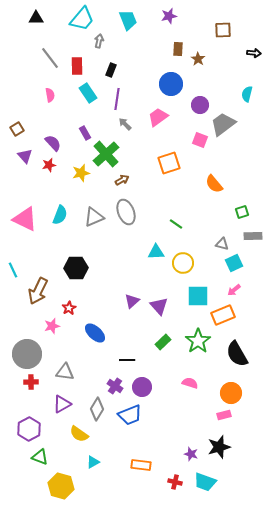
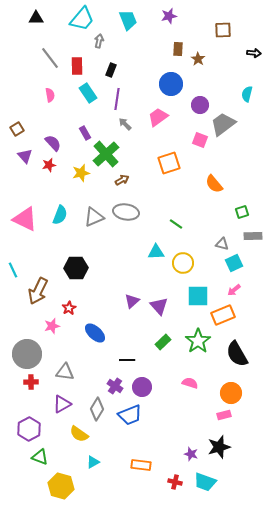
gray ellipse at (126, 212): rotated 60 degrees counterclockwise
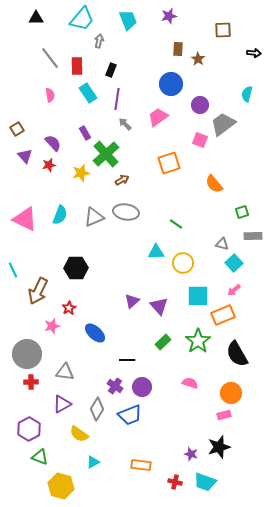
cyan square at (234, 263): rotated 18 degrees counterclockwise
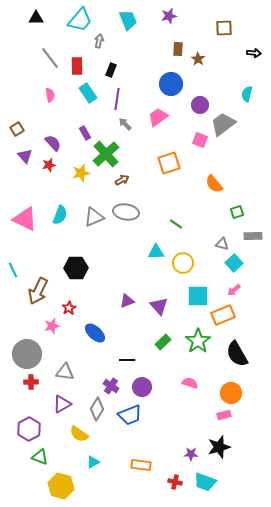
cyan trapezoid at (82, 19): moved 2 px left, 1 px down
brown square at (223, 30): moved 1 px right, 2 px up
green square at (242, 212): moved 5 px left
purple triangle at (132, 301): moved 5 px left; rotated 21 degrees clockwise
purple cross at (115, 386): moved 4 px left
purple star at (191, 454): rotated 16 degrees counterclockwise
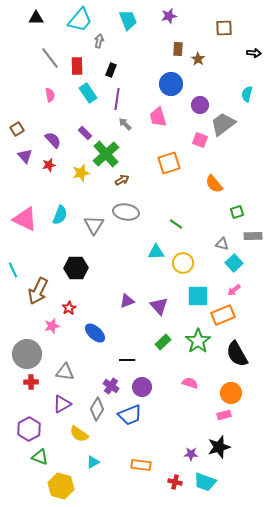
pink trapezoid at (158, 117): rotated 70 degrees counterclockwise
purple rectangle at (85, 133): rotated 16 degrees counterclockwise
purple semicircle at (53, 143): moved 3 px up
gray triangle at (94, 217): moved 8 px down; rotated 35 degrees counterclockwise
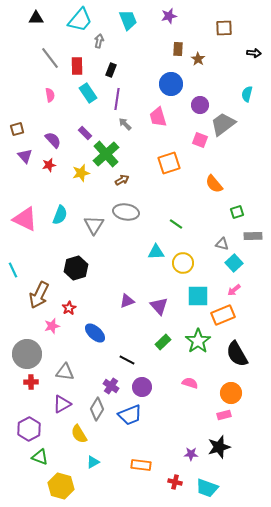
brown square at (17, 129): rotated 16 degrees clockwise
black hexagon at (76, 268): rotated 15 degrees counterclockwise
brown arrow at (38, 291): moved 1 px right, 4 px down
black line at (127, 360): rotated 28 degrees clockwise
yellow semicircle at (79, 434): rotated 24 degrees clockwise
cyan trapezoid at (205, 482): moved 2 px right, 6 px down
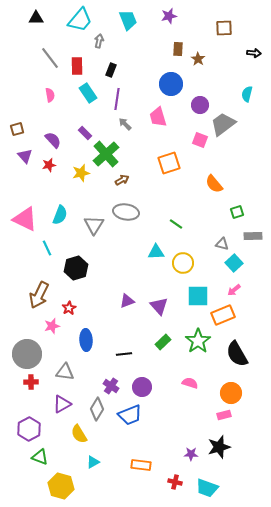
cyan line at (13, 270): moved 34 px right, 22 px up
blue ellipse at (95, 333): moved 9 px left, 7 px down; rotated 45 degrees clockwise
black line at (127, 360): moved 3 px left, 6 px up; rotated 35 degrees counterclockwise
